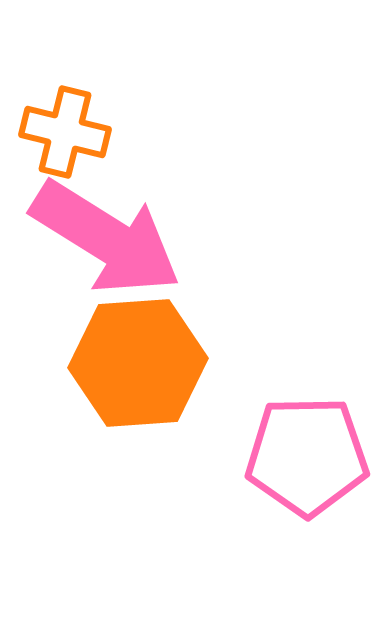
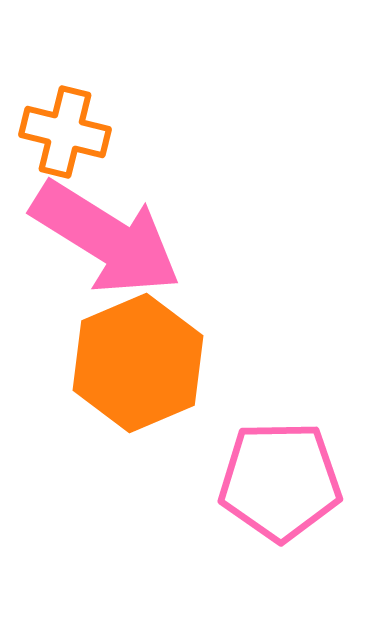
orange hexagon: rotated 19 degrees counterclockwise
pink pentagon: moved 27 px left, 25 px down
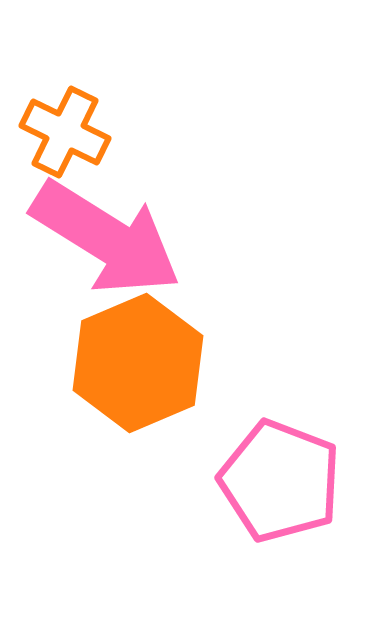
orange cross: rotated 12 degrees clockwise
pink pentagon: rotated 22 degrees clockwise
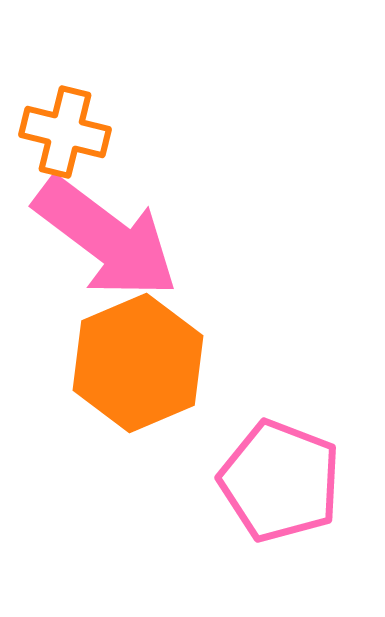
orange cross: rotated 12 degrees counterclockwise
pink arrow: rotated 5 degrees clockwise
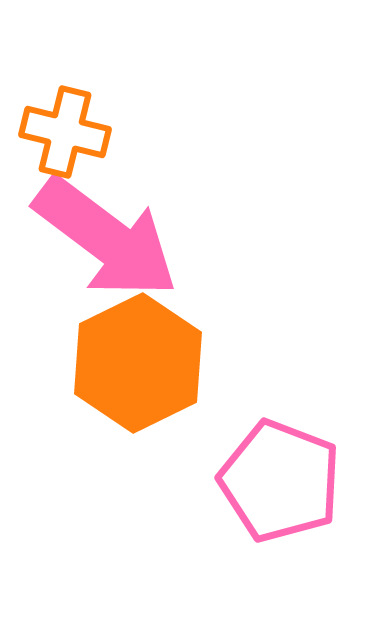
orange hexagon: rotated 3 degrees counterclockwise
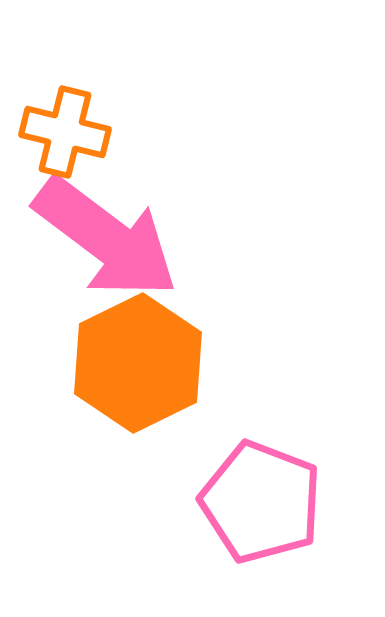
pink pentagon: moved 19 px left, 21 px down
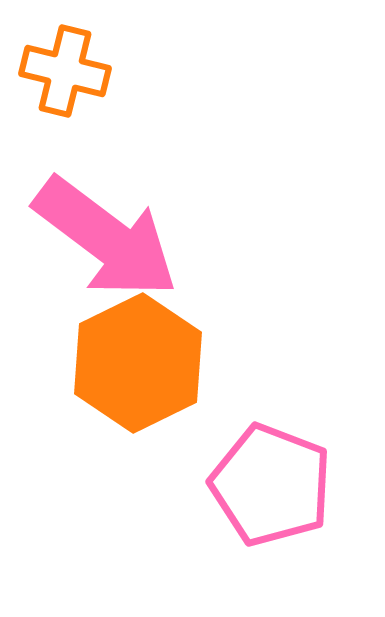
orange cross: moved 61 px up
pink pentagon: moved 10 px right, 17 px up
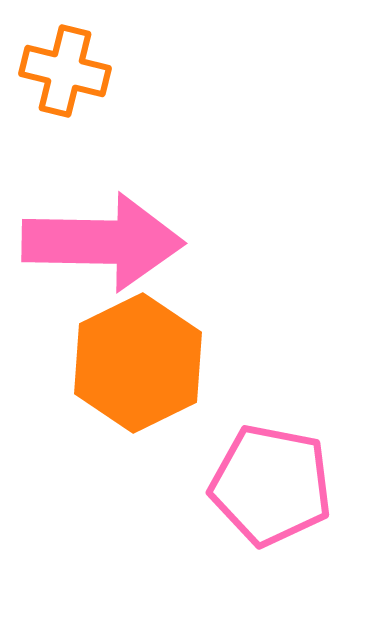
pink arrow: moved 3 px left, 4 px down; rotated 36 degrees counterclockwise
pink pentagon: rotated 10 degrees counterclockwise
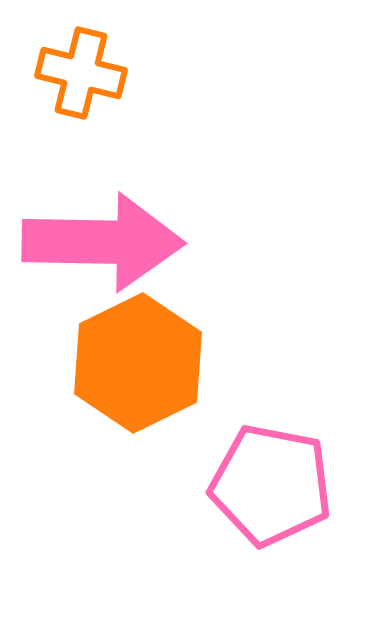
orange cross: moved 16 px right, 2 px down
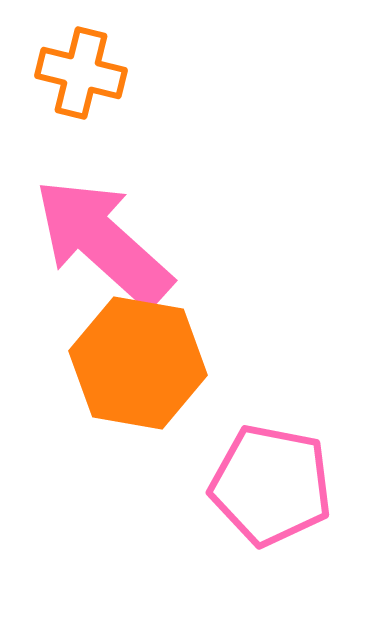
pink arrow: rotated 139 degrees counterclockwise
orange hexagon: rotated 24 degrees counterclockwise
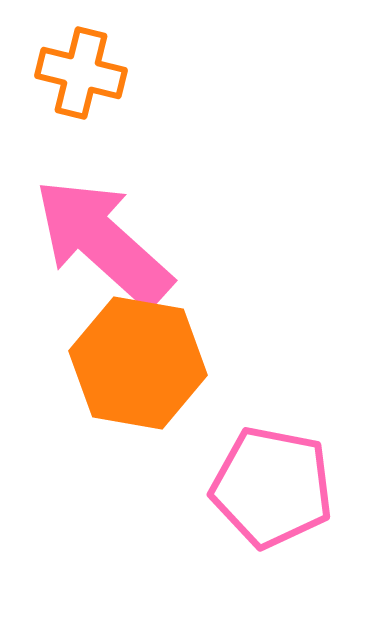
pink pentagon: moved 1 px right, 2 px down
